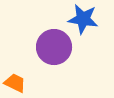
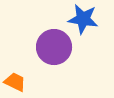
orange trapezoid: moved 1 px up
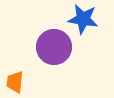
orange trapezoid: rotated 110 degrees counterclockwise
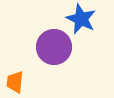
blue star: moved 2 px left; rotated 16 degrees clockwise
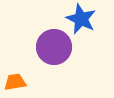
orange trapezoid: rotated 75 degrees clockwise
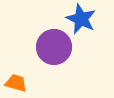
orange trapezoid: moved 1 px right, 1 px down; rotated 25 degrees clockwise
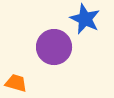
blue star: moved 4 px right
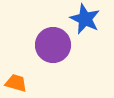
purple circle: moved 1 px left, 2 px up
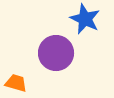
purple circle: moved 3 px right, 8 px down
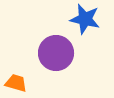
blue star: rotated 12 degrees counterclockwise
